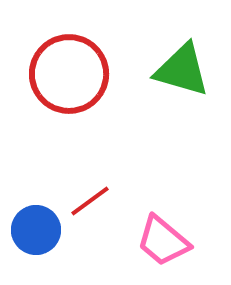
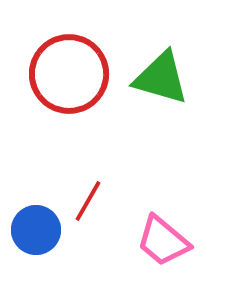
green triangle: moved 21 px left, 8 px down
red line: moved 2 px left; rotated 24 degrees counterclockwise
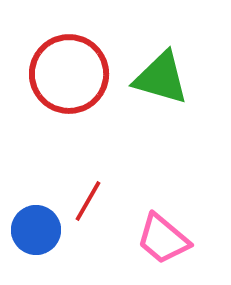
pink trapezoid: moved 2 px up
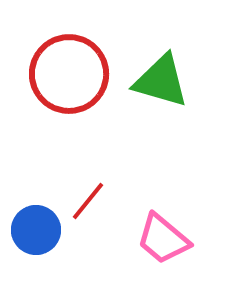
green triangle: moved 3 px down
red line: rotated 9 degrees clockwise
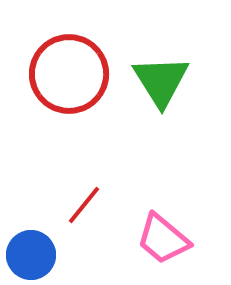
green triangle: rotated 42 degrees clockwise
red line: moved 4 px left, 4 px down
blue circle: moved 5 px left, 25 px down
